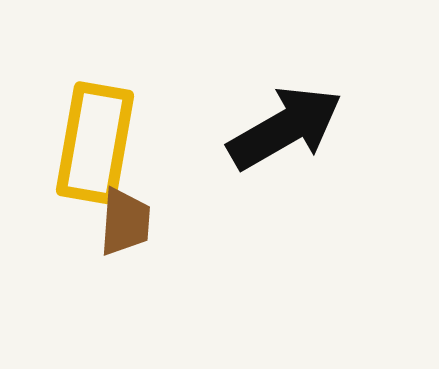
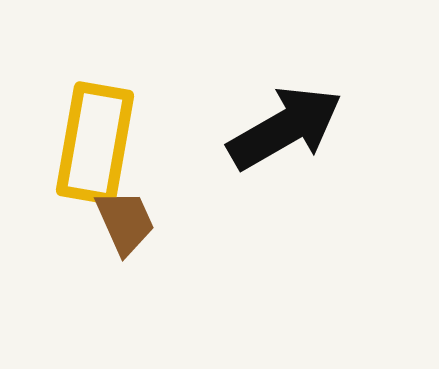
brown trapezoid: rotated 28 degrees counterclockwise
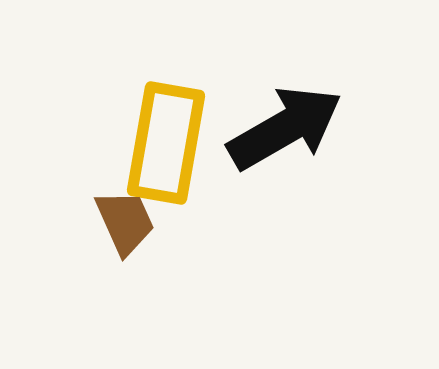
yellow rectangle: moved 71 px right
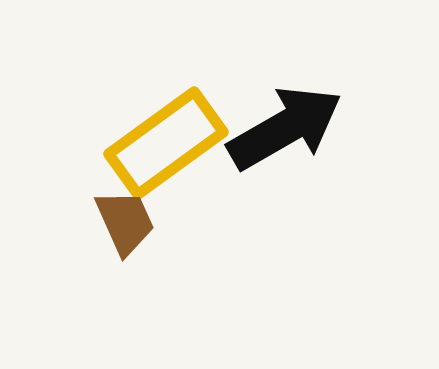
yellow rectangle: rotated 44 degrees clockwise
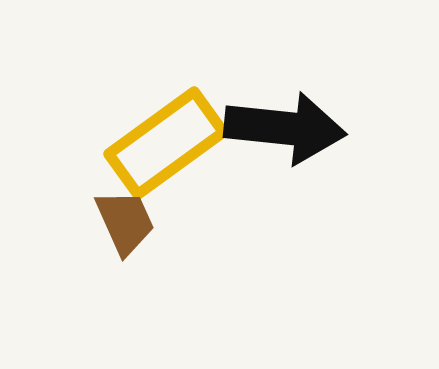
black arrow: rotated 36 degrees clockwise
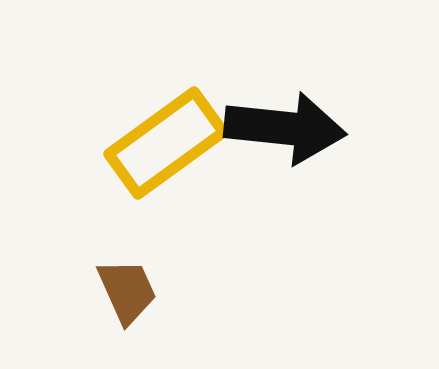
brown trapezoid: moved 2 px right, 69 px down
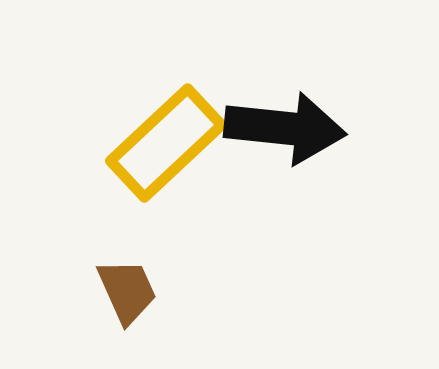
yellow rectangle: rotated 7 degrees counterclockwise
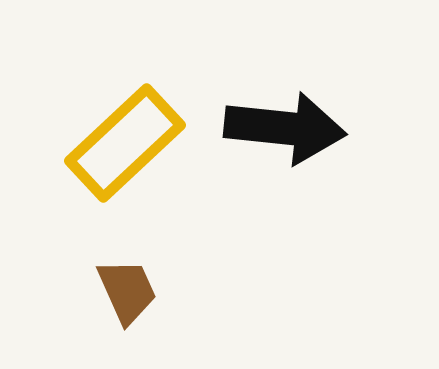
yellow rectangle: moved 41 px left
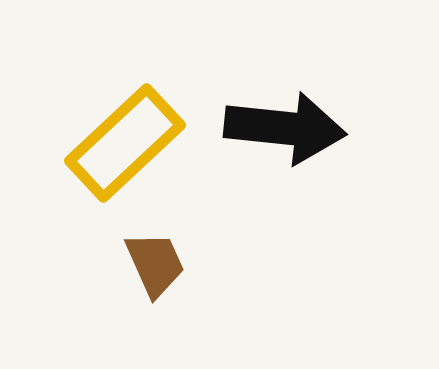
brown trapezoid: moved 28 px right, 27 px up
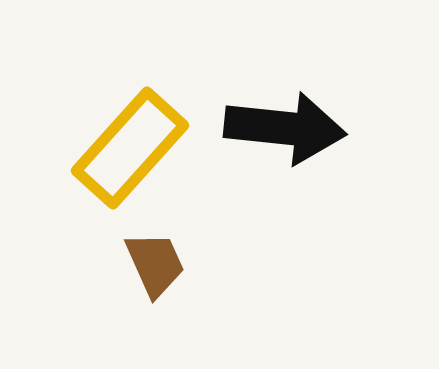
yellow rectangle: moved 5 px right, 5 px down; rotated 5 degrees counterclockwise
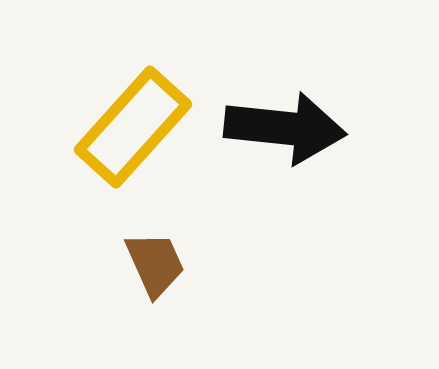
yellow rectangle: moved 3 px right, 21 px up
